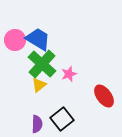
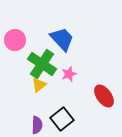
blue trapezoid: moved 24 px right; rotated 16 degrees clockwise
green cross: rotated 8 degrees counterclockwise
purple semicircle: moved 1 px down
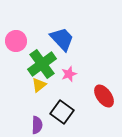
pink circle: moved 1 px right, 1 px down
green cross: rotated 20 degrees clockwise
black square: moved 7 px up; rotated 15 degrees counterclockwise
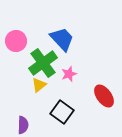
green cross: moved 1 px right, 1 px up
purple semicircle: moved 14 px left
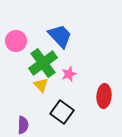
blue trapezoid: moved 2 px left, 3 px up
yellow triangle: moved 2 px right; rotated 35 degrees counterclockwise
red ellipse: rotated 40 degrees clockwise
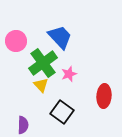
blue trapezoid: moved 1 px down
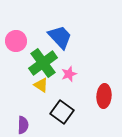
yellow triangle: rotated 14 degrees counterclockwise
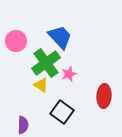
green cross: moved 3 px right
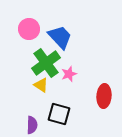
pink circle: moved 13 px right, 12 px up
black square: moved 3 px left, 2 px down; rotated 20 degrees counterclockwise
purple semicircle: moved 9 px right
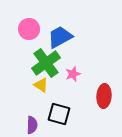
blue trapezoid: rotated 76 degrees counterclockwise
pink star: moved 4 px right
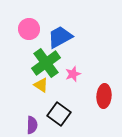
black square: rotated 20 degrees clockwise
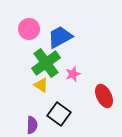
red ellipse: rotated 30 degrees counterclockwise
